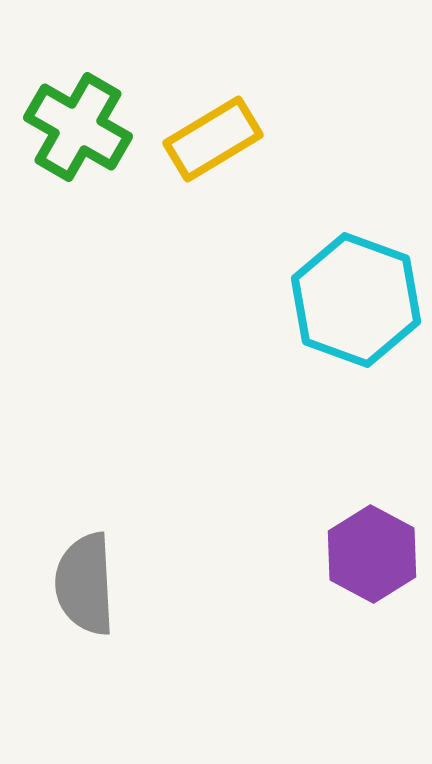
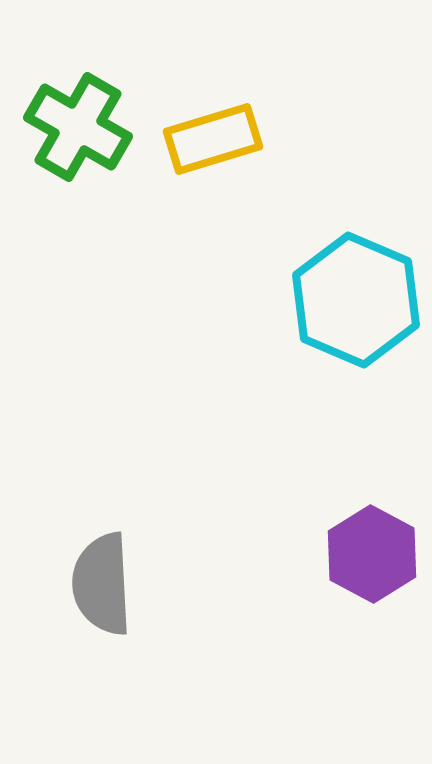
yellow rectangle: rotated 14 degrees clockwise
cyan hexagon: rotated 3 degrees clockwise
gray semicircle: moved 17 px right
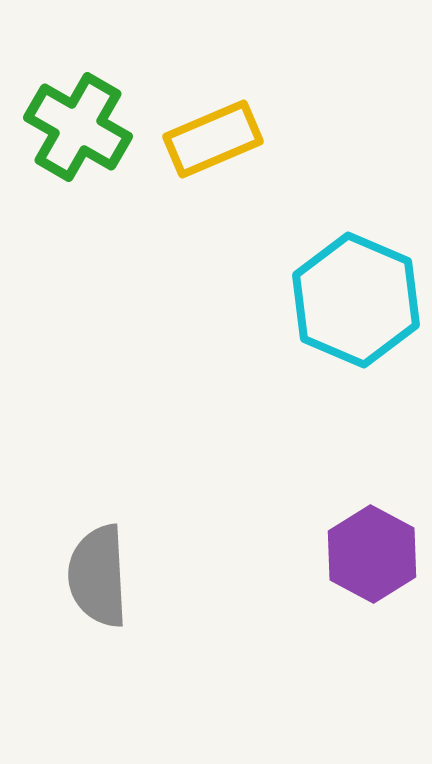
yellow rectangle: rotated 6 degrees counterclockwise
gray semicircle: moved 4 px left, 8 px up
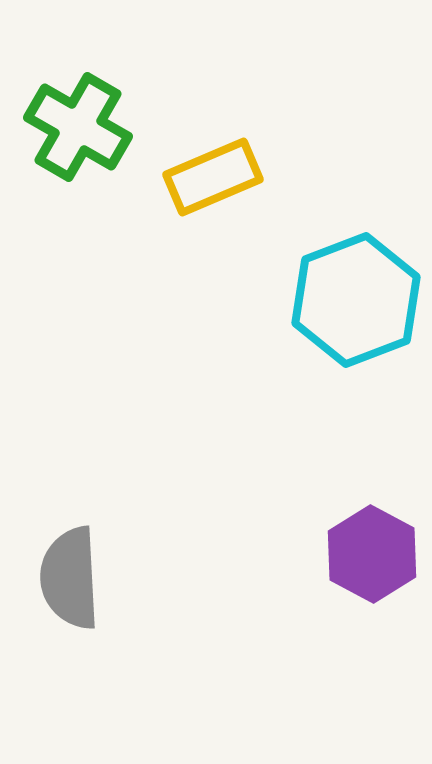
yellow rectangle: moved 38 px down
cyan hexagon: rotated 16 degrees clockwise
gray semicircle: moved 28 px left, 2 px down
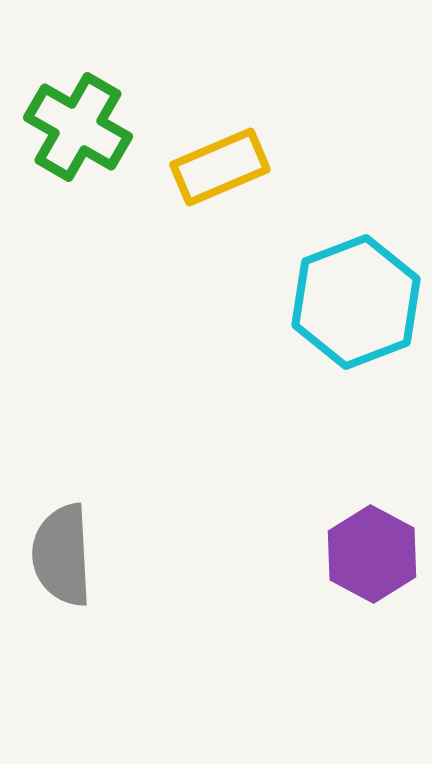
yellow rectangle: moved 7 px right, 10 px up
cyan hexagon: moved 2 px down
gray semicircle: moved 8 px left, 23 px up
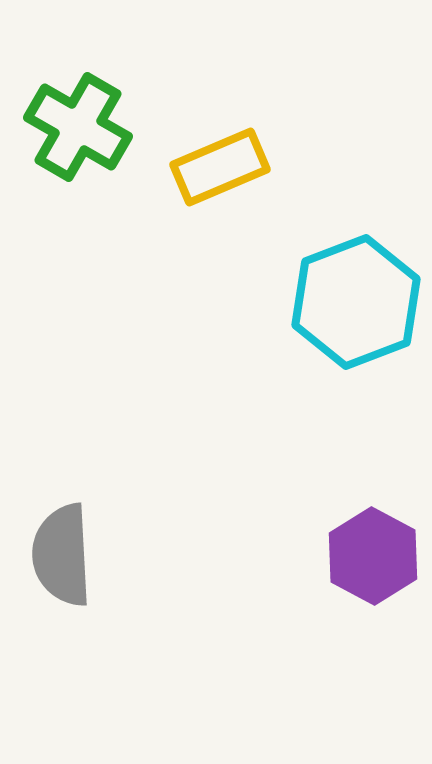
purple hexagon: moved 1 px right, 2 px down
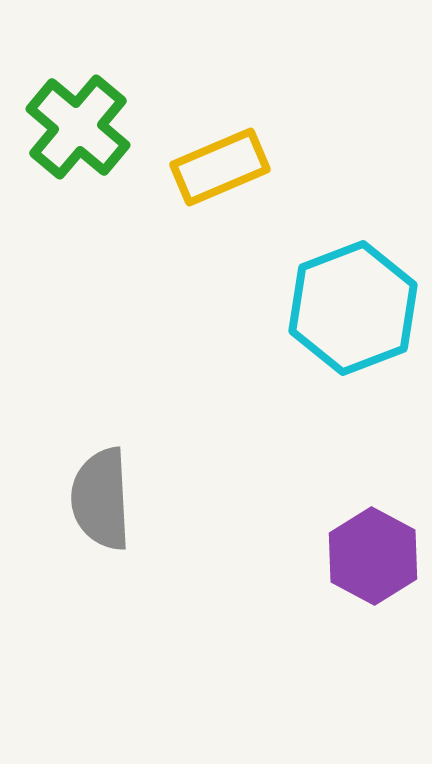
green cross: rotated 10 degrees clockwise
cyan hexagon: moved 3 px left, 6 px down
gray semicircle: moved 39 px right, 56 px up
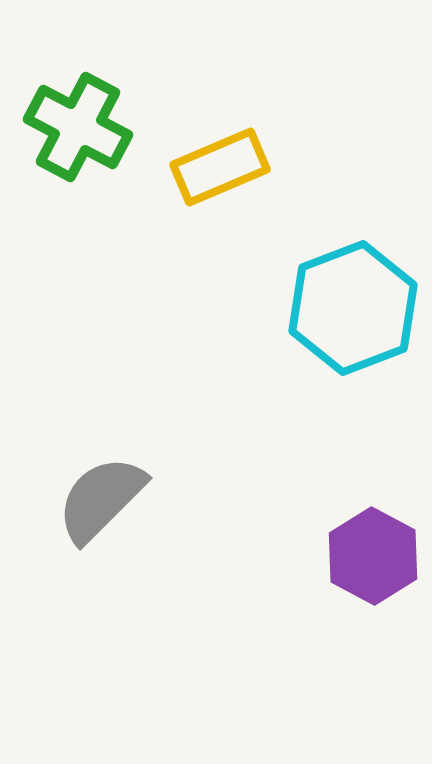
green cross: rotated 12 degrees counterclockwise
gray semicircle: rotated 48 degrees clockwise
